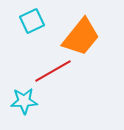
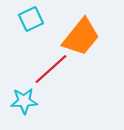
cyan square: moved 1 px left, 2 px up
red line: moved 2 px left, 2 px up; rotated 12 degrees counterclockwise
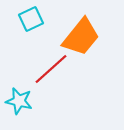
cyan star: moved 5 px left; rotated 16 degrees clockwise
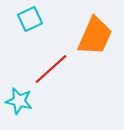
cyan square: moved 1 px left
orange trapezoid: moved 14 px right, 1 px up; rotated 15 degrees counterclockwise
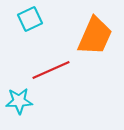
red line: moved 1 px down; rotated 18 degrees clockwise
cyan star: rotated 16 degrees counterclockwise
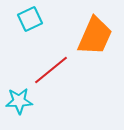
red line: rotated 15 degrees counterclockwise
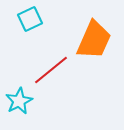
orange trapezoid: moved 1 px left, 4 px down
cyan star: rotated 24 degrees counterclockwise
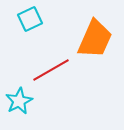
orange trapezoid: moved 1 px right, 1 px up
red line: rotated 9 degrees clockwise
